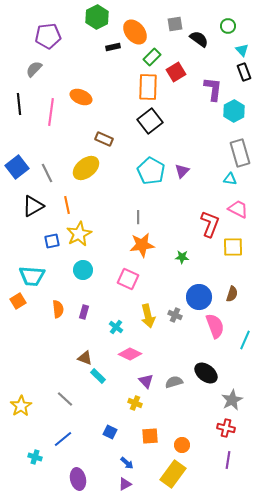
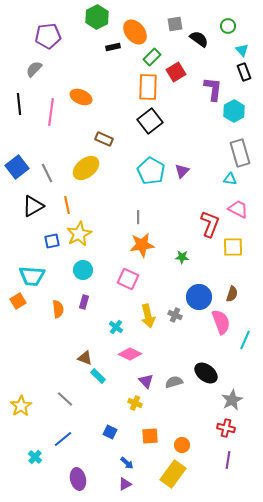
purple rectangle at (84, 312): moved 10 px up
pink semicircle at (215, 326): moved 6 px right, 4 px up
cyan cross at (35, 457): rotated 24 degrees clockwise
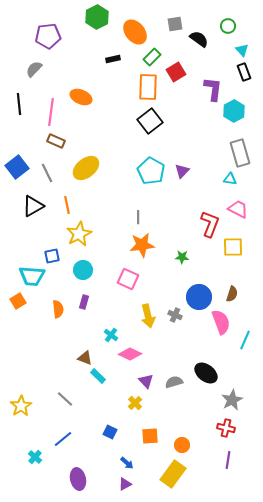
black rectangle at (113, 47): moved 12 px down
brown rectangle at (104, 139): moved 48 px left, 2 px down
blue square at (52, 241): moved 15 px down
cyan cross at (116, 327): moved 5 px left, 8 px down
yellow cross at (135, 403): rotated 24 degrees clockwise
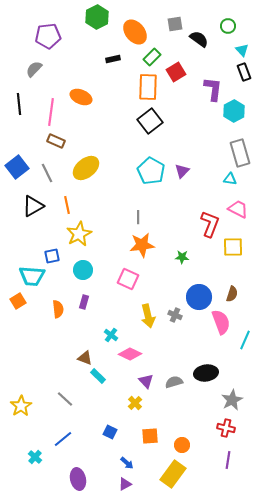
black ellipse at (206, 373): rotated 45 degrees counterclockwise
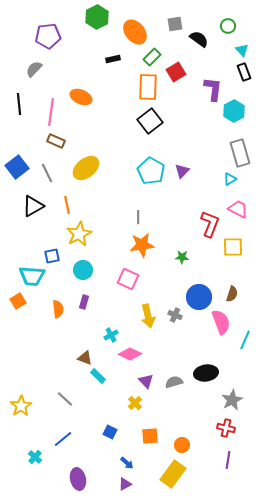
cyan triangle at (230, 179): rotated 40 degrees counterclockwise
cyan cross at (111, 335): rotated 24 degrees clockwise
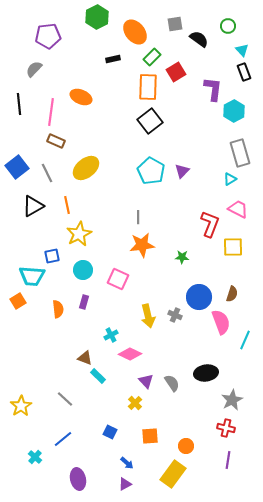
pink square at (128, 279): moved 10 px left
gray semicircle at (174, 382): moved 2 px left, 1 px down; rotated 72 degrees clockwise
orange circle at (182, 445): moved 4 px right, 1 px down
